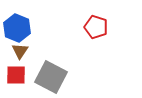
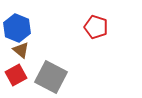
brown triangle: moved 1 px right, 1 px up; rotated 24 degrees counterclockwise
red square: rotated 30 degrees counterclockwise
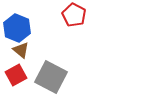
red pentagon: moved 22 px left, 12 px up; rotated 10 degrees clockwise
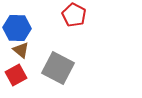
blue hexagon: rotated 20 degrees counterclockwise
gray square: moved 7 px right, 9 px up
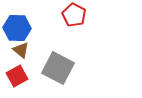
red square: moved 1 px right, 1 px down
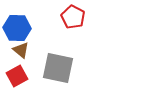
red pentagon: moved 1 px left, 2 px down
gray square: rotated 16 degrees counterclockwise
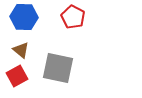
blue hexagon: moved 7 px right, 11 px up
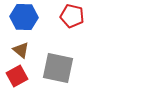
red pentagon: moved 1 px left, 1 px up; rotated 15 degrees counterclockwise
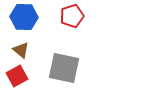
red pentagon: rotated 30 degrees counterclockwise
gray square: moved 6 px right
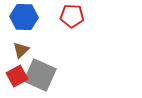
red pentagon: rotated 20 degrees clockwise
brown triangle: rotated 36 degrees clockwise
gray square: moved 24 px left, 7 px down; rotated 12 degrees clockwise
